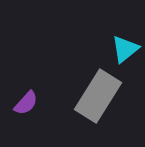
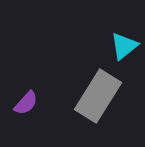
cyan triangle: moved 1 px left, 3 px up
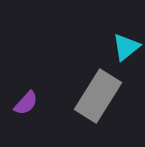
cyan triangle: moved 2 px right, 1 px down
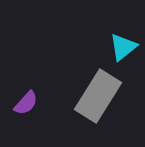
cyan triangle: moved 3 px left
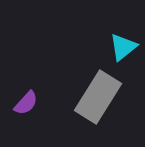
gray rectangle: moved 1 px down
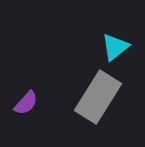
cyan triangle: moved 8 px left
